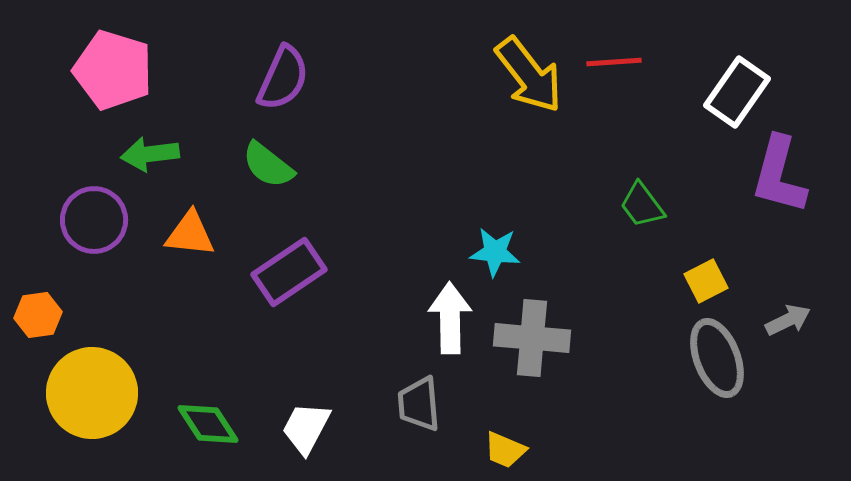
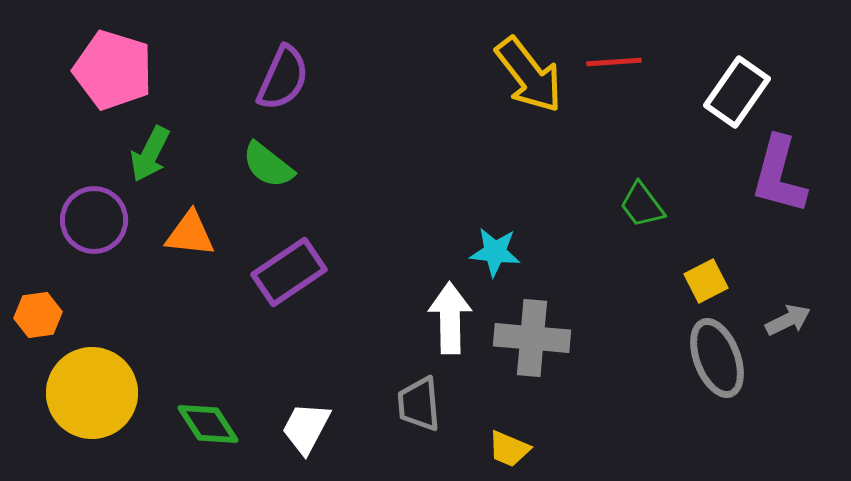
green arrow: rotated 56 degrees counterclockwise
yellow trapezoid: moved 4 px right, 1 px up
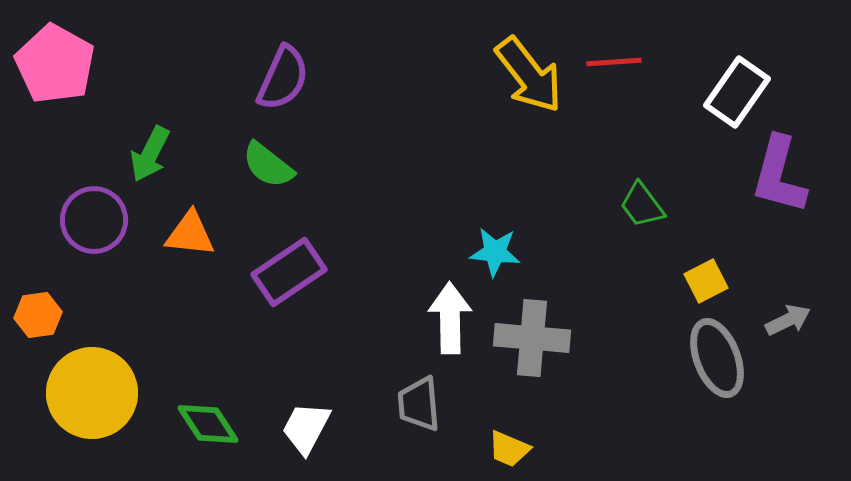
pink pentagon: moved 58 px left, 6 px up; rotated 12 degrees clockwise
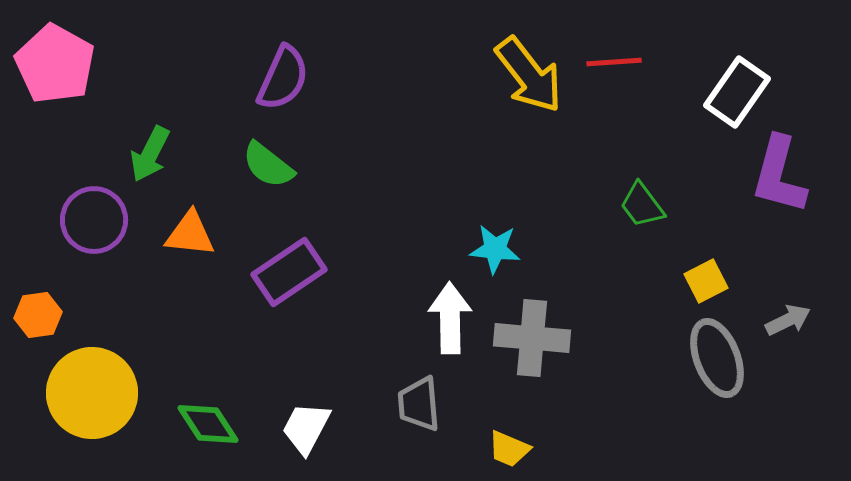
cyan star: moved 3 px up
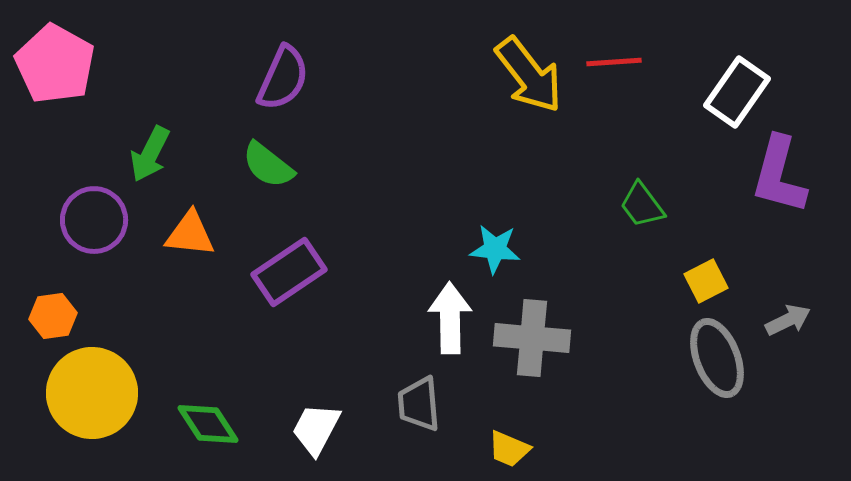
orange hexagon: moved 15 px right, 1 px down
white trapezoid: moved 10 px right, 1 px down
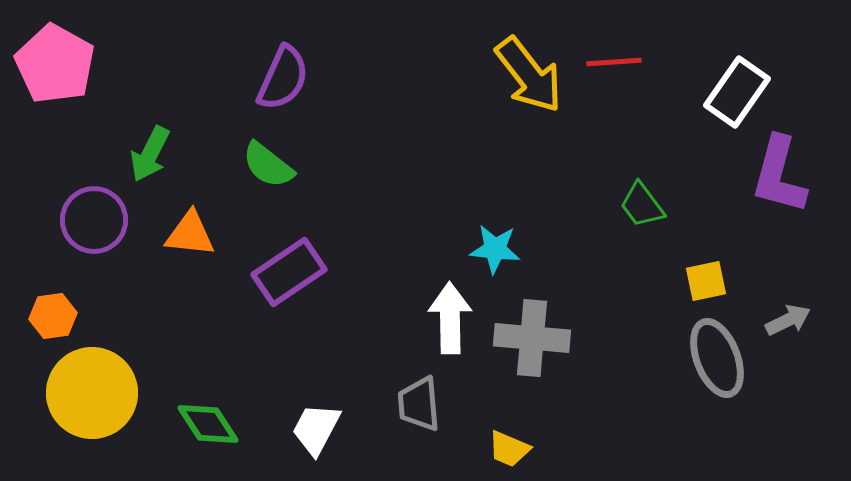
yellow square: rotated 15 degrees clockwise
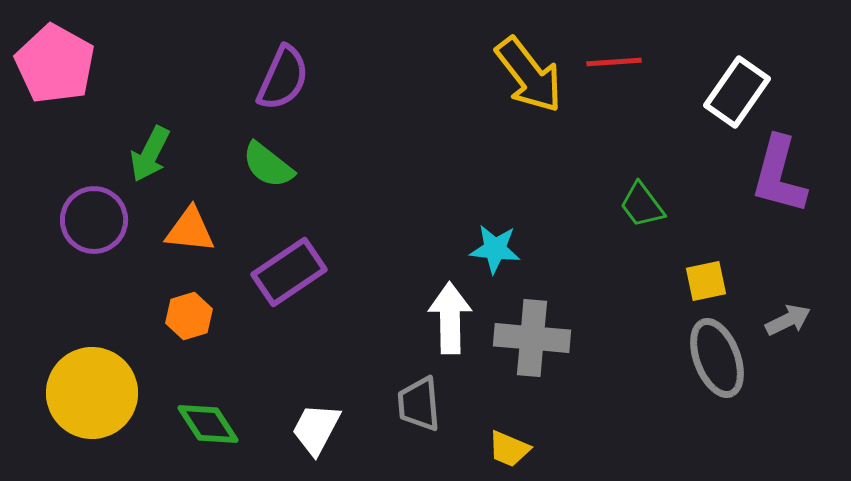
orange triangle: moved 4 px up
orange hexagon: moved 136 px right; rotated 9 degrees counterclockwise
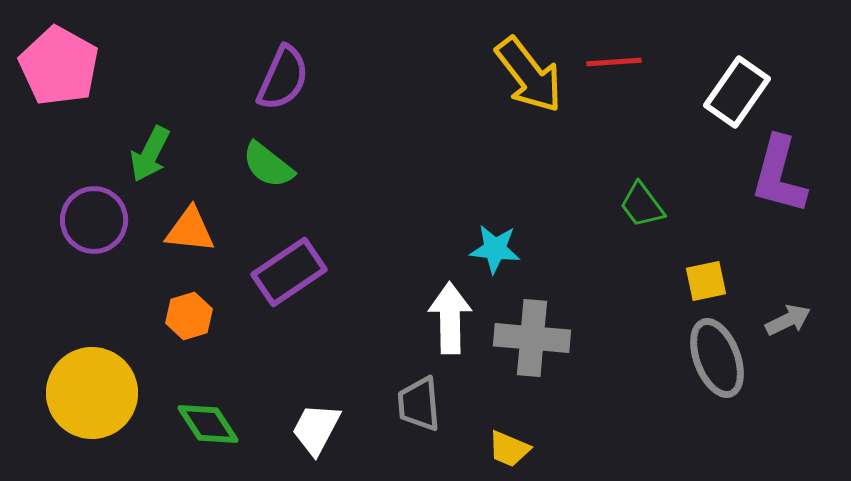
pink pentagon: moved 4 px right, 2 px down
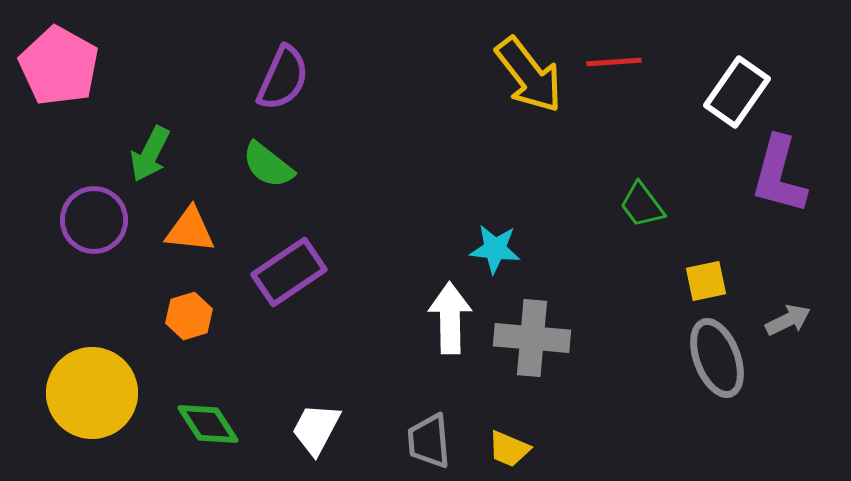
gray trapezoid: moved 10 px right, 37 px down
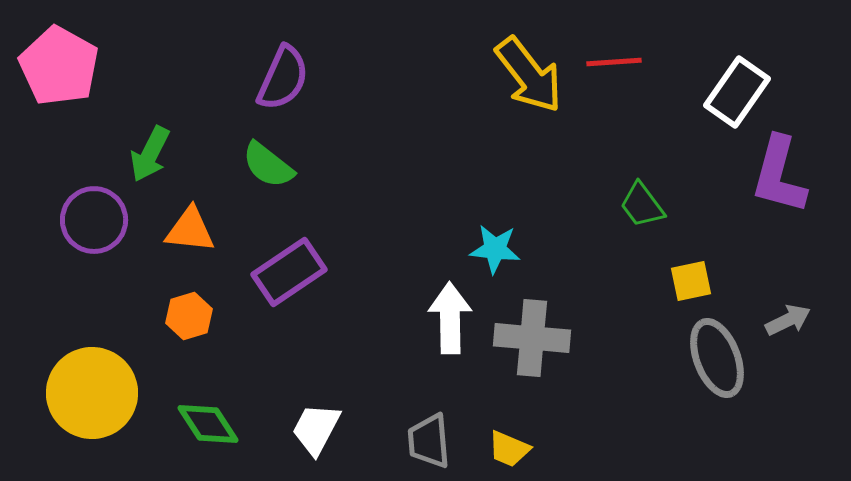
yellow square: moved 15 px left
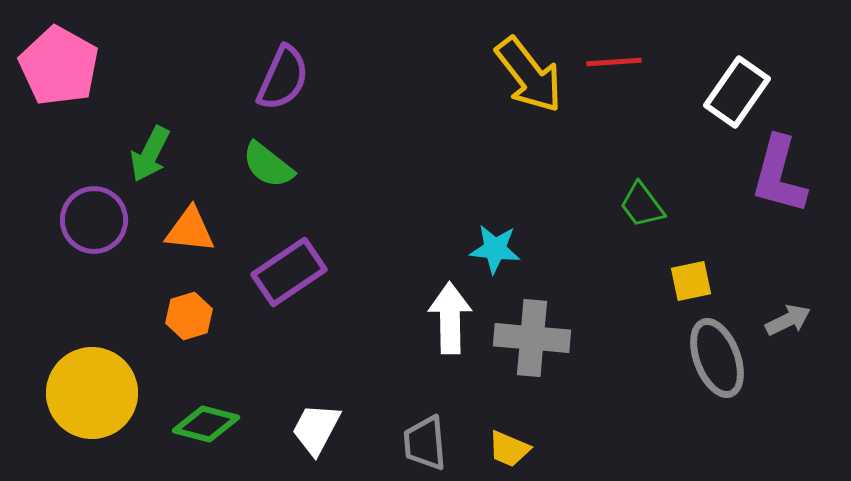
green diamond: moved 2 px left; rotated 42 degrees counterclockwise
gray trapezoid: moved 4 px left, 2 px down
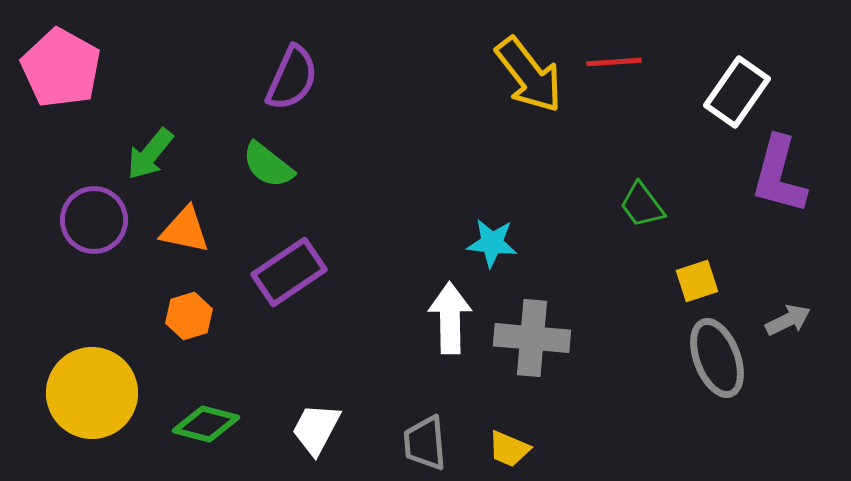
pink pentagon: moved 2 px right, 2 px down
purple semicircle: moved 9 px right
green arrow: rotated 12 degrees clockwise
orange triangle: moved 5 px left; rotated 6 degrees clockwise
cyan star: moved 3 px left, 6 px up
yellow square: moved 6 px right; rotated 6 degrees counterclockwise
